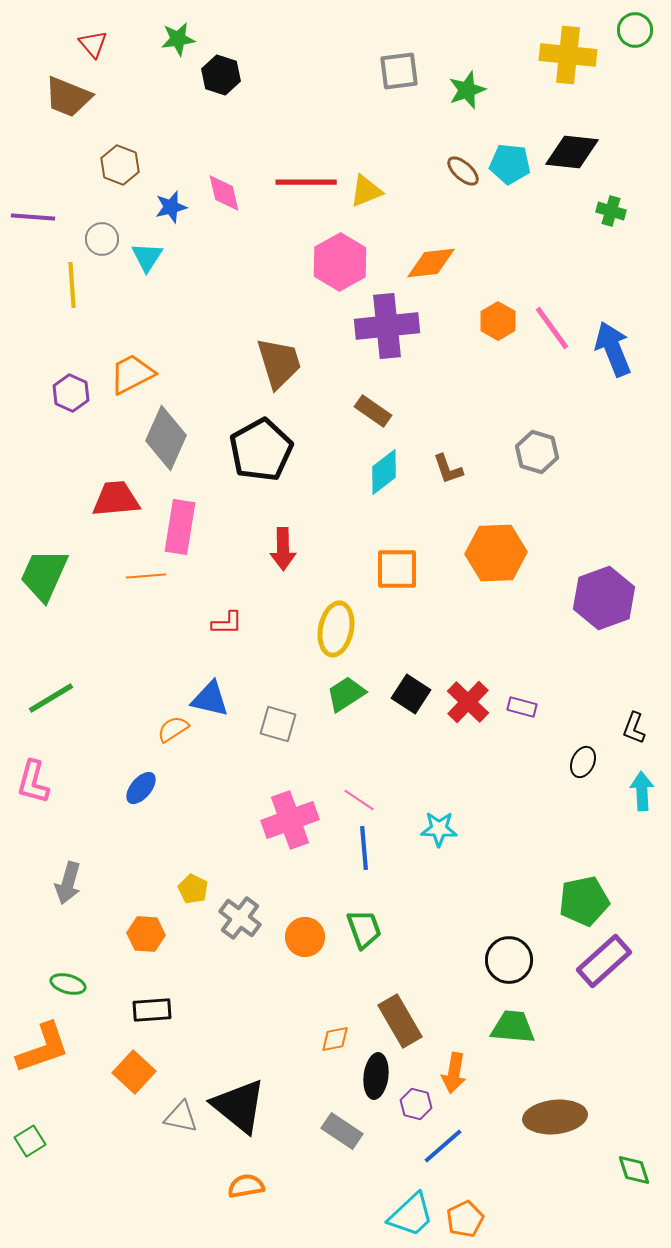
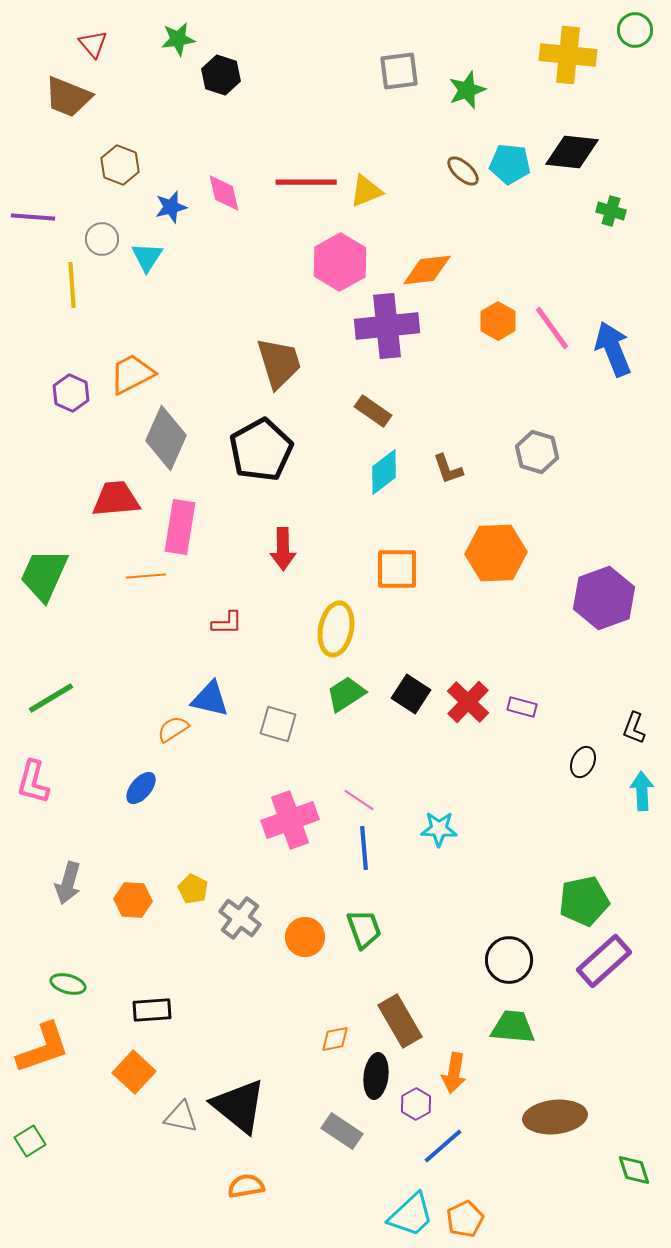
orange diamond at (431, 263): moved 4 px left, 7 px down
orange hexagon at (146, 934): moved 13 px left, 34 px up
purple hexagon at (416, 1104): rotated 16 degrees clockwise
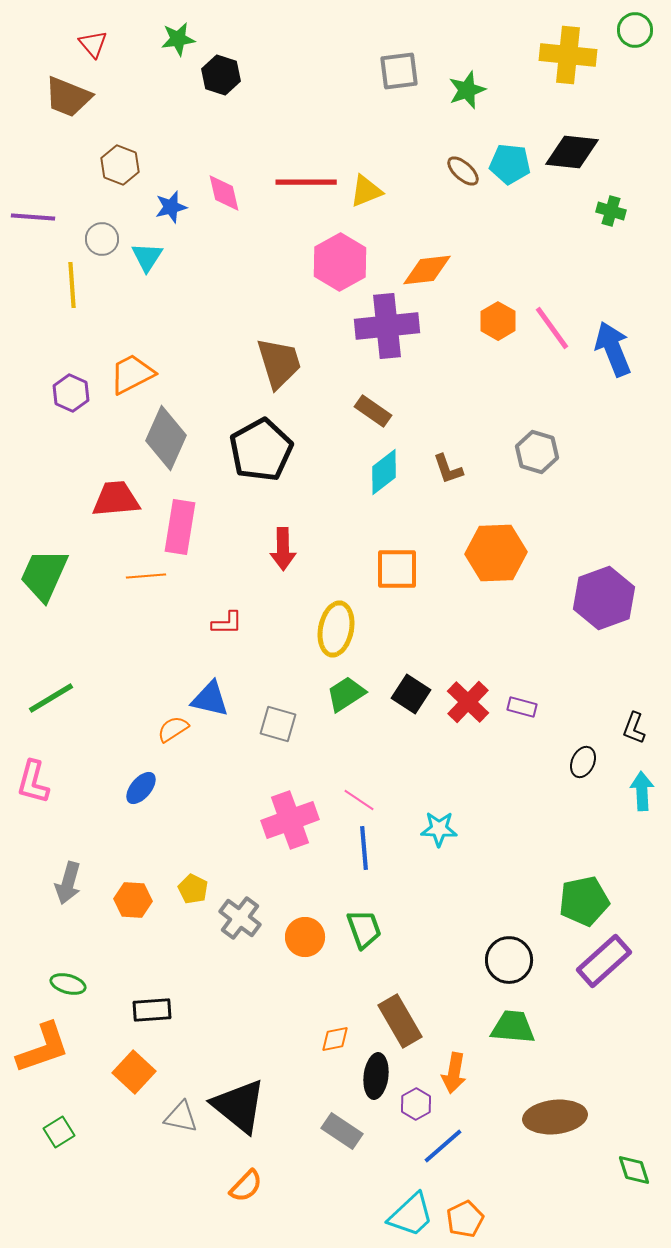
green square at (30, 1141): moved 29 px right, 9 px up
orange semicircle at (246, 1186): rotated 144 degrees clockwise
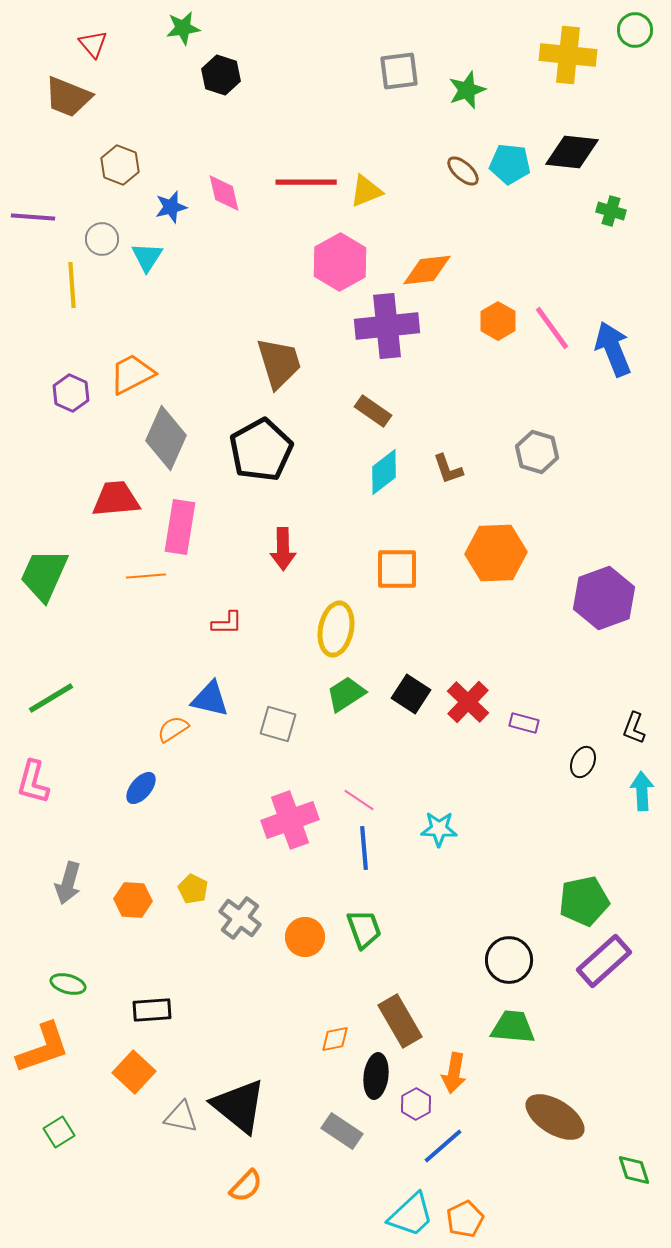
green star at (178, 39): moved 5 px right, 11 px up
purple rectangle at (522, 707): moved 2 px right, 16 px down
brown ellipse at (555, 1117): rotated 38 degrees clockwise
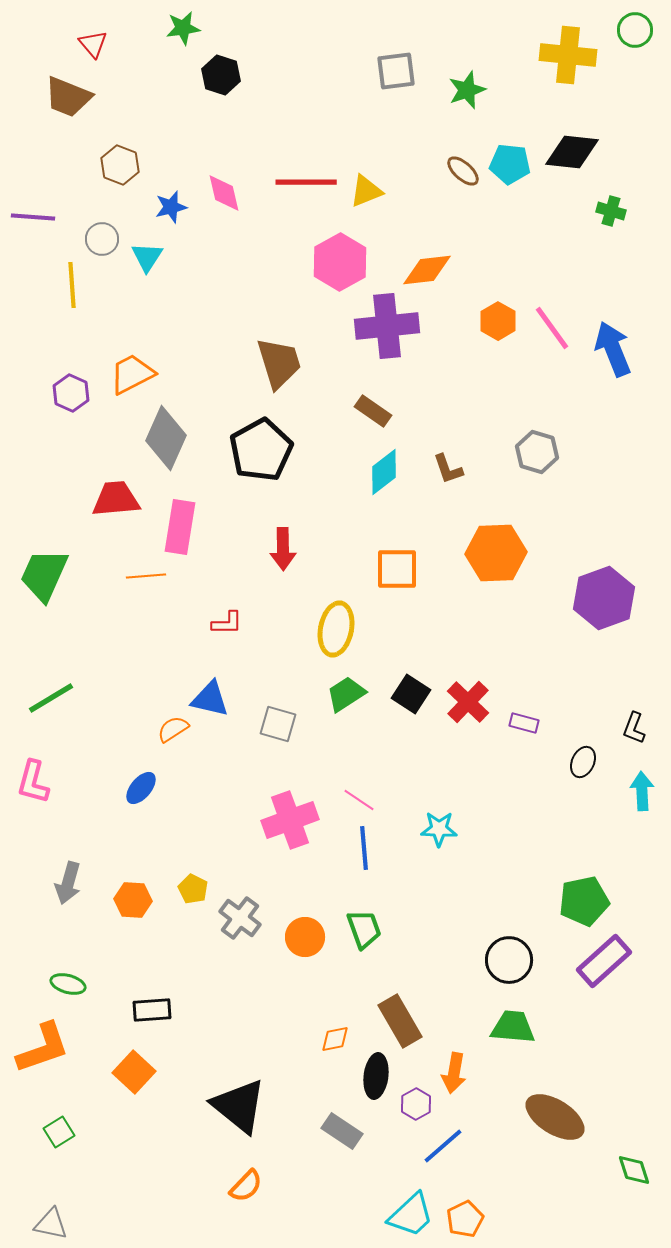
gray square at (399, 71): moved 3 px left
gray triangle at (181, 1117): moved 130 px left, 107 px down
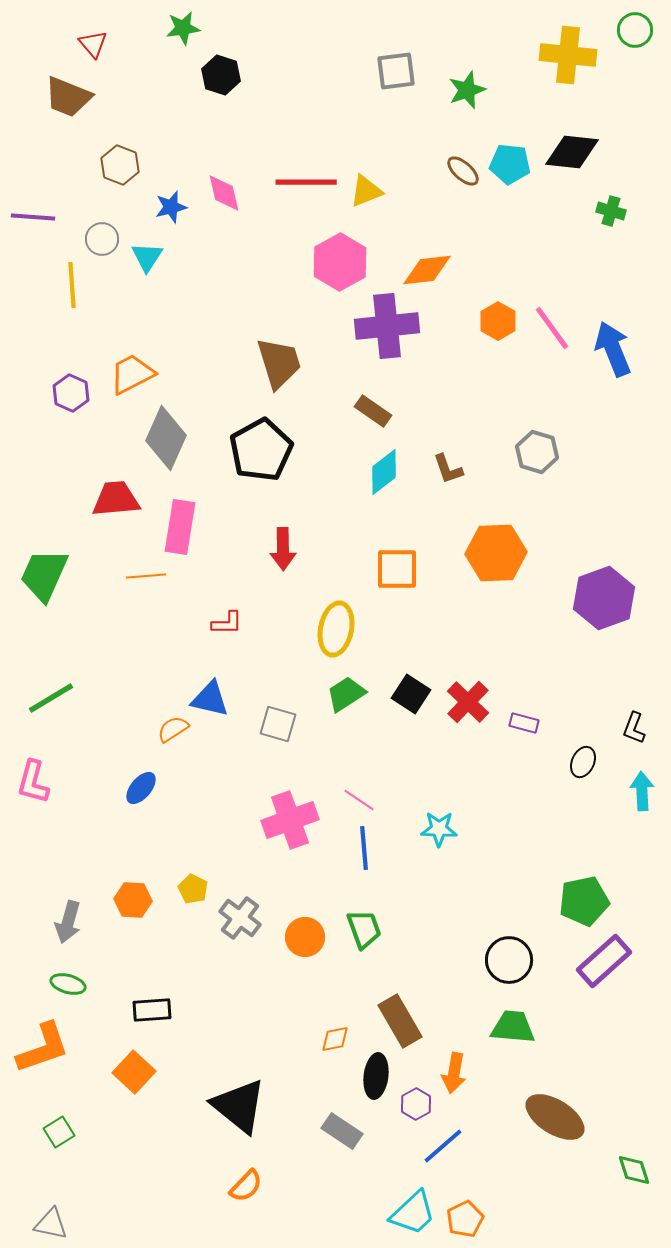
gray arrow at (68, 883): moved 39 px down
cyan trapezoid at (411, 1215): moved 2 px right, 2 px up
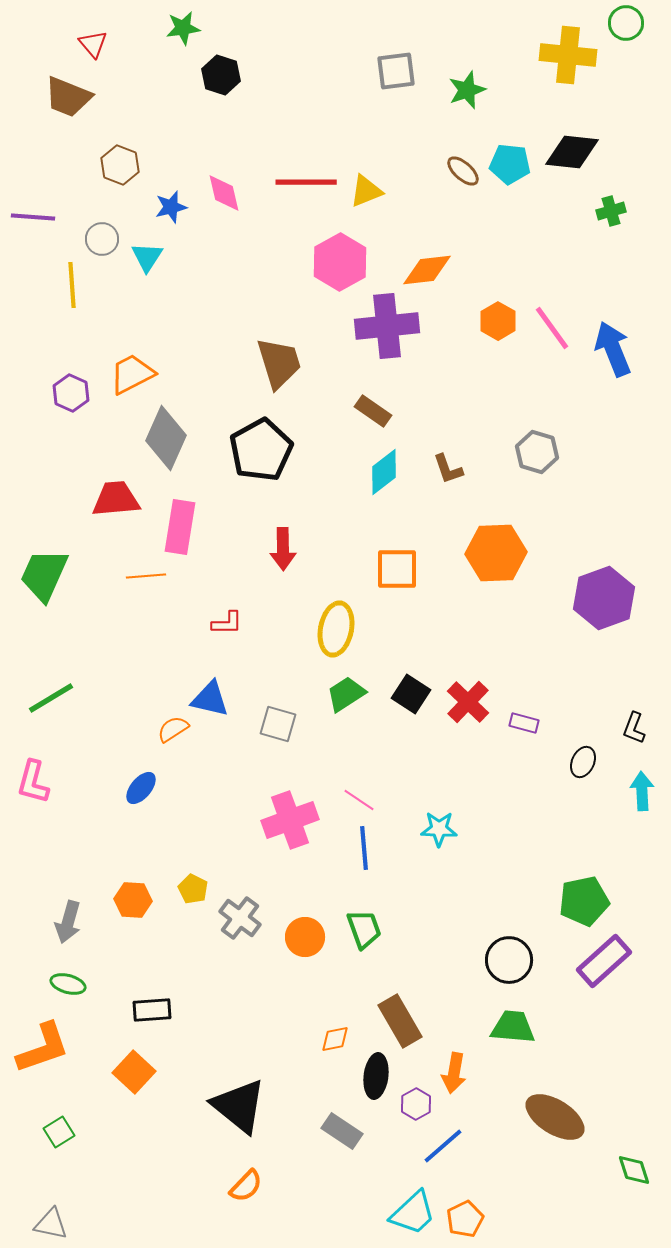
green circle at (635, 30): moved 9 px left, 7 px up
green cross at (611, 211): rotated 32 degrees counterclockwise
